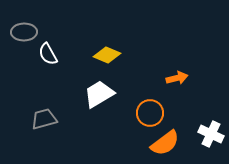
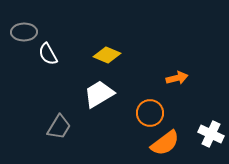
gray trapezoid: moved 15 px right, 8 px down; rotated 136 degrees clockwise
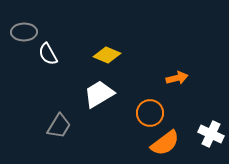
gray trapezoid: moved 1 px up
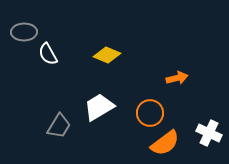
white trapezoid: moved 13 px down
white cross: moved 2 px left, 1 px up
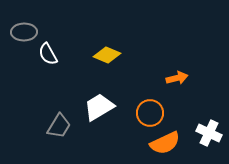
orange semicircle: rotated 12 degrees clockwise
